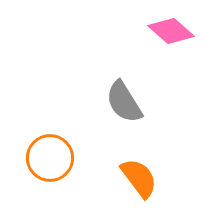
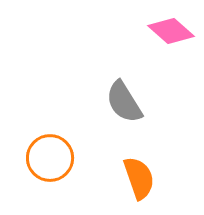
orange semicircle: rotated 18 degrees clockwise
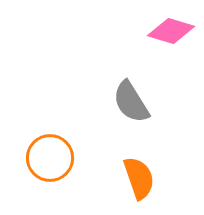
pink diamond: rotated 24 degrees counterclockwise
gray semicircle: moved 7 px right
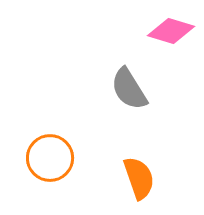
gray semicircle: moved 2 px left, 13 px up
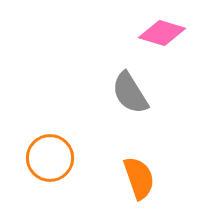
pink diamond: moved 9 px left, 2 px down
gray semicircle: moved 1 px right, 4 px down
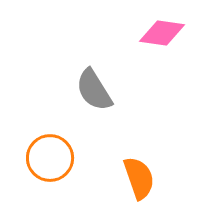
pink diamond: rotated 9 degrees counterclockwise
gray semicircle: moved 36 px left, 3 px up
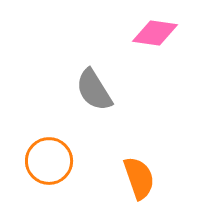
pink diamond: moved 7 px left
orange circle: moved 1 px left, 3 px down
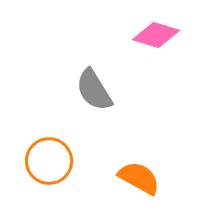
pink diamond: moved 1 px right, 2 px down; rotated 9 degrees clockwise
orange semicircle: rotated 42 degrees counterclockwise
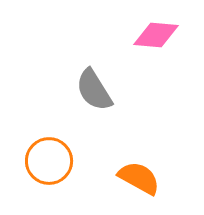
pink diamond: rotated 12 degrees counterclockwise
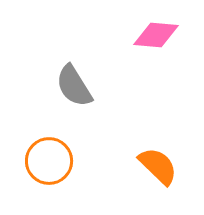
gray semicircle: moved 20 px left, 4 px up
orange semicircle: moved 19 px right, 12 px up; rotated 15 degrees clockwise
